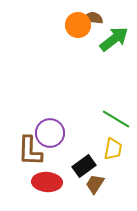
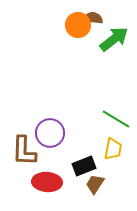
brown L-shape: moved 6 px left
black rectangle: rotated 15 degrees clockwise
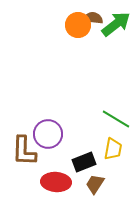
green arrow: moved 2 px right, 15 px up
purple circle: moved 2 px left, 1 px down
black rectangle: moved 4 px up
red ellipse: moved 9 px right
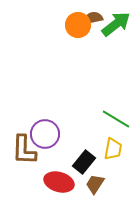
brown semicircle: rotated 18 degrees counterclockwise
purple circle: moved 3 px left
brown L-shape: moved 1 px up
black rectangle: rotated 30 degrees counterclockwise
red ellipse: moved 3 px right; rotated 12 degrees clockwise
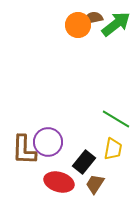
purple circle: moved 3 px right, 8 px down
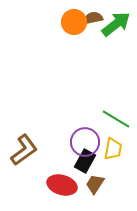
orange circle: moved 4 px left, 3 px up
purple circle: moved 37 px right
brown L-shape: rotated 128 degrees counterclockwise
black rectangle: moved 1 px right, 1 px up; rotated 10 degrees counterclockwise
red ellipse: moved 3 px right, 3 px down
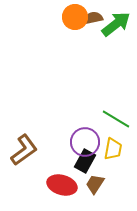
orange circle: moved 1 px right, 5 px up
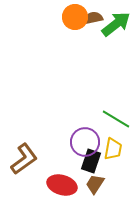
brown L-shape: moved 9 px down
black rectangle: moved 6 px right; rotated 10 degrees counterclockwise
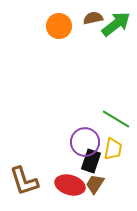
orange circle: moved 16 px left, 9 px down
brown L-shape: moved 22 px down; rotated 108 degrees clockwise
red ellipse: moved 8 px right
